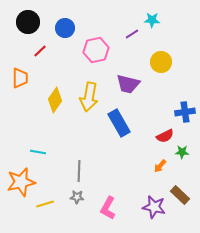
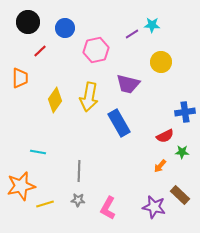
cyan star: moved 5 px down
orange star: moved 4 px down
gray star: moved 1 px right, 3 px down
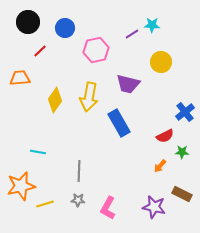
orange trapezoid: rotated 95 degrees counterclockwise
blue cross: rotated 30 degrees counterclockwise
brown rectangle: moved 2 px right, 1 px up; rotated 18 degrees counterclockwise
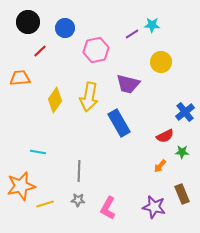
brown rectangle: rotated 42 degrees clockwise
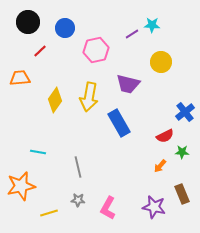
gray line: moved 1 px left, 4 px up; rotated 15 degrees counterclockwise
yellow line: moved 4 px right, 9 px down
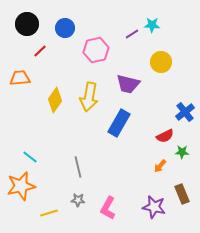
black circle: moved 1 px left, 2 px down
blue rectangle: rotated 60 degrees clockwise
cyan line: moved 8 px left, 5 px down; rotated 28 degrees clockwise
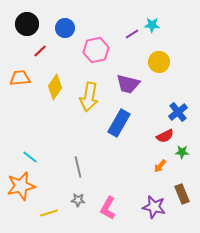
yellow circle: moved 2 px left
yellow diamond: moved 13 px up
blue cross: moved 7 px left
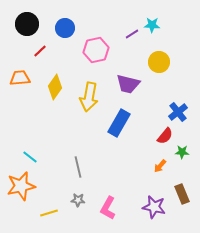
red semicircle: rotated 24 degrees counterclockwise
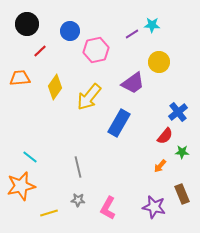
blue circle: moved 5 px right, 3 px down
purple trapezoid: moved 5 px right, 1 px up; rotated 50 degrees counterclockwise
yellow arrow: rotated 28 degrees clockwise
